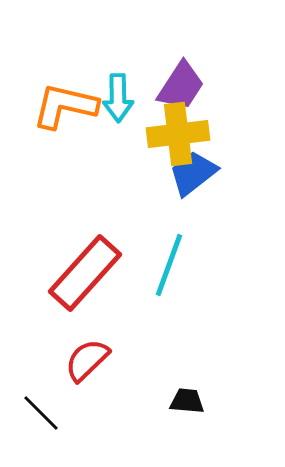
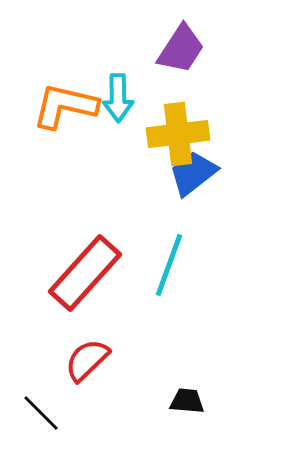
purple trapezoid: moved 37 px up
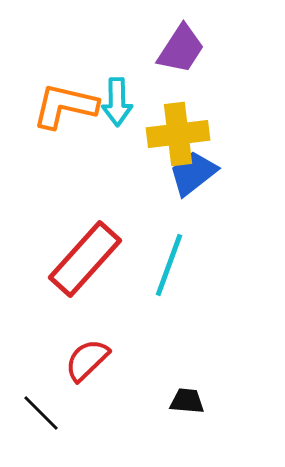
cyan arrow: moved 1 px left, 4 px down
red rectangle: moved 14 px up
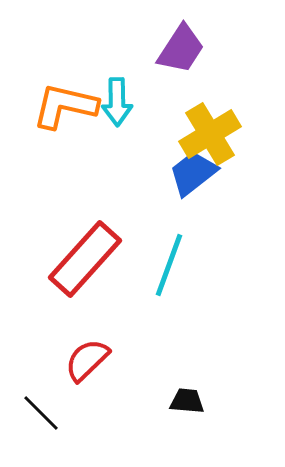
yellow cross: moved 32 px right; rotated 24 degrees counterclockwise
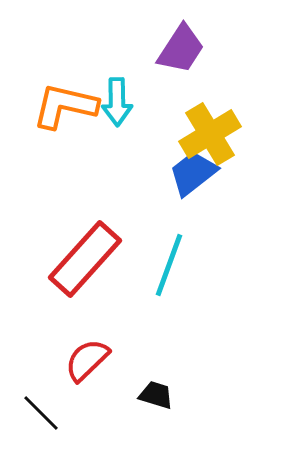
black trapezoid: moved 31 px left, 6 px up; rotated 12 degrees clockwise
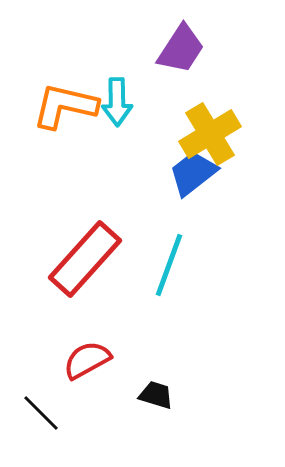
red semicircle: rotated 15 degrees clockwise
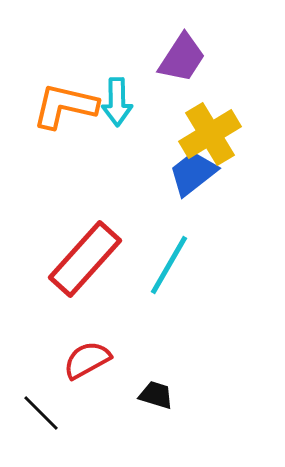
purple trapezoid: moved 1 px right, 9 px down
cyan line: rotated 10 degrees clockwise
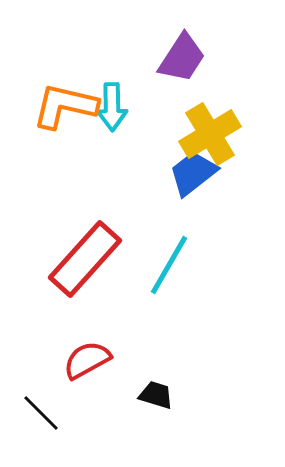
cyan arrow: moved 5 px left, 5 px down
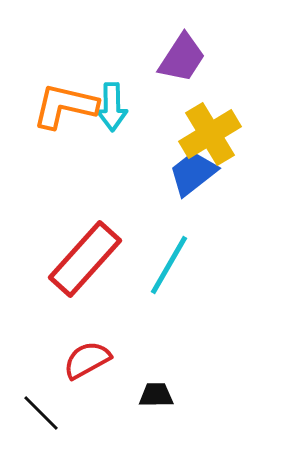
black trapezoid: rotated 18 degrees counterclockwise
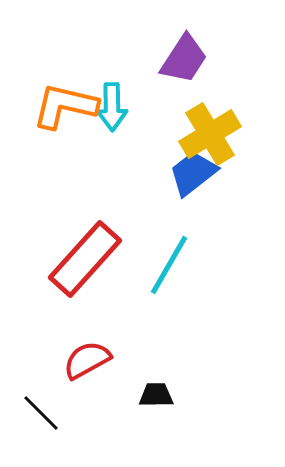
purple trapezoid: moved 2 px right, 1 px down
